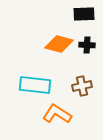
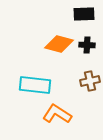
brown cross: moved 8 px right, 5 px up
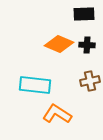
orange diamond: rotated 8 degrees clockwise
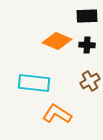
black rectangle: moved 3 px right, 2 px down
orange diamond: moved 2 px left, 3 px up
brown cross: rotated 18 degrees counterclockwise
cyan rectangle: moved 1 px left, 2 px up
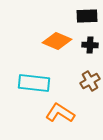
black cross: moved 3 px right
orange L-shape: moved 3 px right, 1 px up
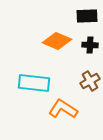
orange L-shape: moved 3 px right, 4 px up
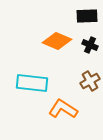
black cross: rotated 21 degrees clockwise
cyan rectangle: moved 2 px left
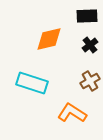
orange diamond: moved 8 px left, 2 px up; rotated 36 degrees counterclockwise
black cross: rotated 28 degrees clockwise
cyan rectangle: rotated 12 degrees clockwise
orange L-shape: moved 9 px right, 4 px down
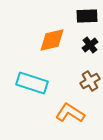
orange diamond: moved 3 px right, 1 px down
orange L-shape: moved 2 px left
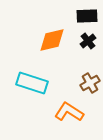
black cross: moved 2 px left, 4 px up
brown cross: moved 2 px down
orange L-shape: moved 1 px left, 1 px up
